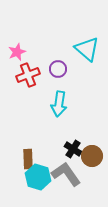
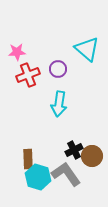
pink star: rotated 18 degrees clockwise
black cross: moved 1 px right, 1 px down; rotated 30 degrees clockwise
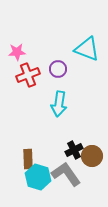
cyan triangle: rotated 20 degrees counterclockwise
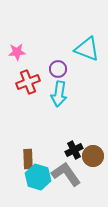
red cross: moved 7 px down
cyan arrow: moved 10 px up
brown circle: moved 1 px right
